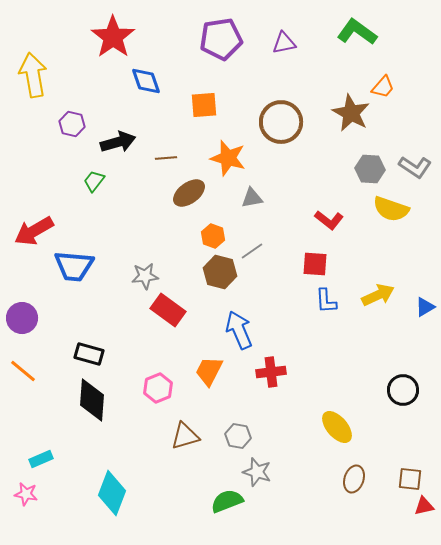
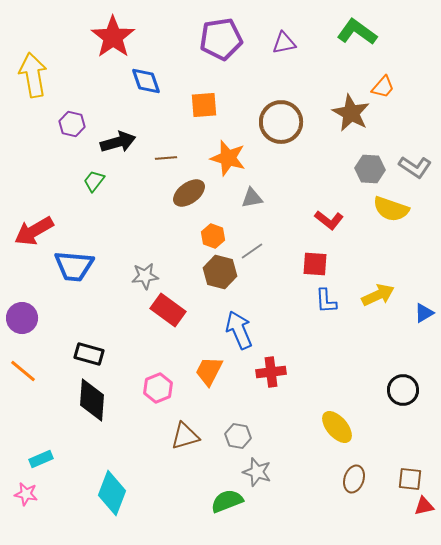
blue triangle at (425, 307): moved 1 px left, 6 px down
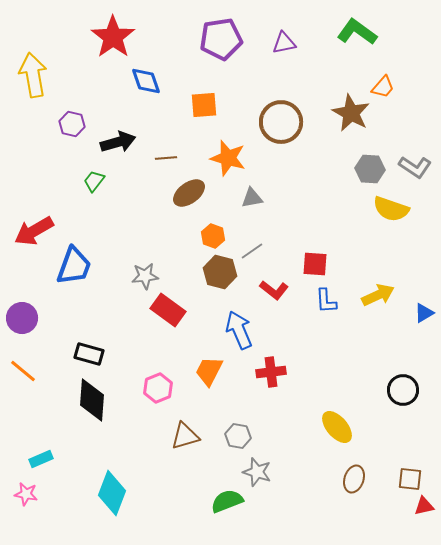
red L-shape at (329, 220): moved 55 px left, 70 px down
blue trapezoid at (74, 266): rotated 75 degrees counterclockwise
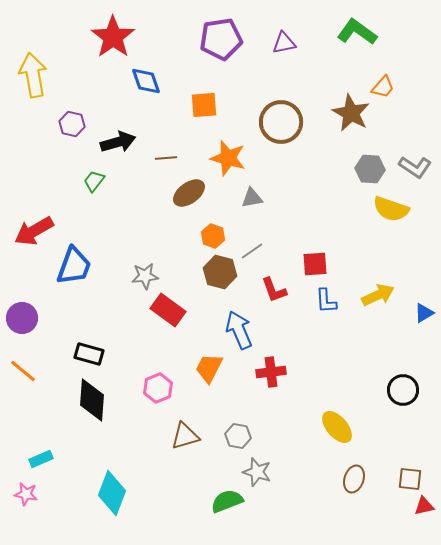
red square at (315, 264): rotated 8 degrees counterclockwise
red L-shape at (274, 290): rotated 32 degrees clockwise
orange trapezoid at (209, 371): moved 3 px up
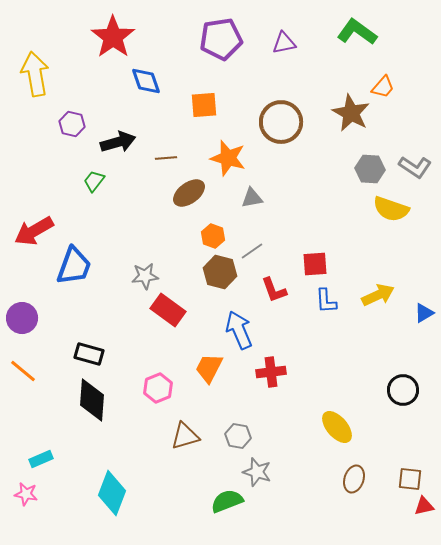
yellow arrow at (33, 75): moved 2 px right, 1 px up
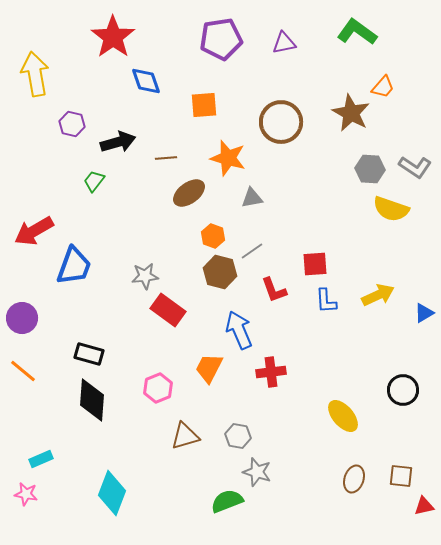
yellow ellipse at (337, 427): moved 6 px right, 11 px up
brown square at (410, 479): moved 9 px left, 3 px up
